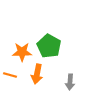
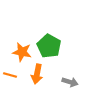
orange star: rotated 12 degrees clockwise
gray arrow: rotated 77 degrees counterclockwise
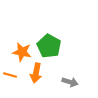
orange arrow: moved 1 px left, 1 px up
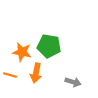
green pentagon: rotated 20 degrees counterclockwise
gray arrow: moved 3 px right
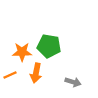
orange star: rotated 12 degrees counterclockwise
orange line: rotated 40 degrees counterclockwise
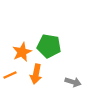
orange star: rotated 24 degrees counterclockwise
orange arrow: moved 1 px down
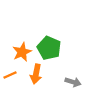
green pentagon: moved 2 px down; rotated 15 degrees clockwise
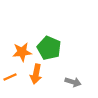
orange star: rotated 18 degrees clockwise
orange line: moved 2 px down
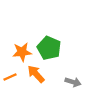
orange arrow: rotated 126 degrees clockwise
